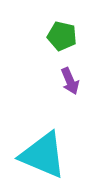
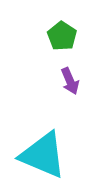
green pentagon: rotated 20 degrees clockwise
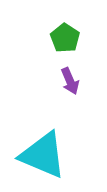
green pentagon: moved 3 px right, 2 px down
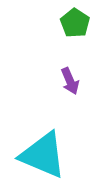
green pentagon: moved 10 px right, 15 px up
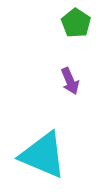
green pentagon: moved 1 px right
